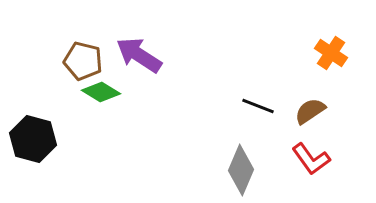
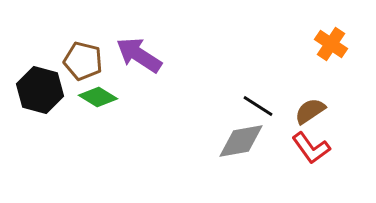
orange cross: moved 9 px up
green diamond: moved 3 px left, 5 px down
black line: rotated 12 degrees clockwise
black hexagon: moved 7 px right, 49 px up
red L-shape: moved 11 px up
gray diamond: moved 29 px up; rotated 57 degrees clockwise
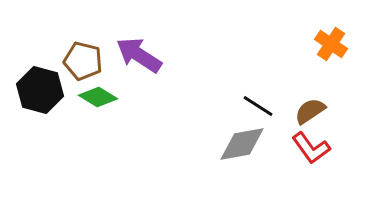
gray diamond: moved 1 px right, 3 px down
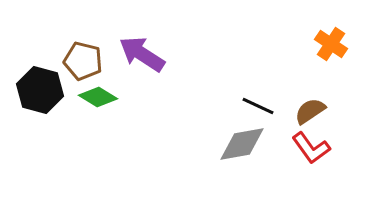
purple arrow: moved 3 px right, 1 px up
black line: rotated 8 degrees counterclockwise
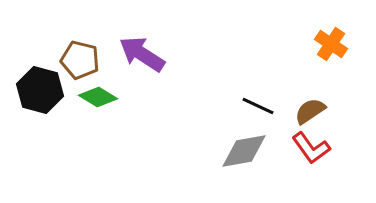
brown pentagon: moved 3 px left, 1 px up
gray diamond: moved 2 px right, 7 px down
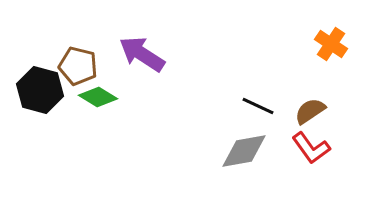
brown pentagon: moved 2 px left, 6 px down
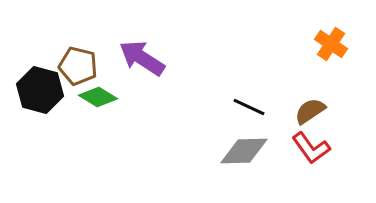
purple arrow: moved 4 px down
black line: moved 9 px left, 1 px down
gray diamond: rotated 9 degrees clockwise
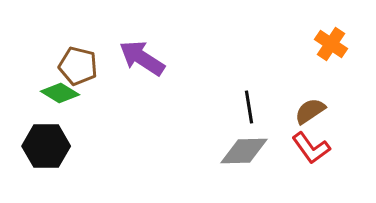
black hexagon: moved 6 px right, 56 px down; rotated 15 degrees counterclockwise
green diamond: moved 38 px left, 4 px up
black line: rotated 56 degrees clockwise
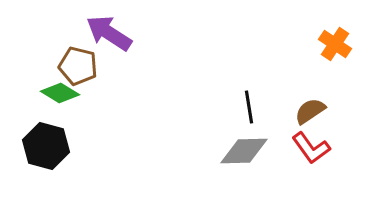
orange cross: moved 4 px right
purple arrow: moved 33 px left, 25 px up
black hexagon: rotated 15 degrees clockwise
